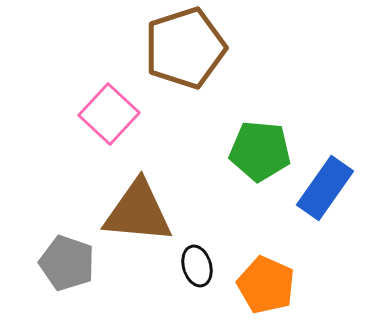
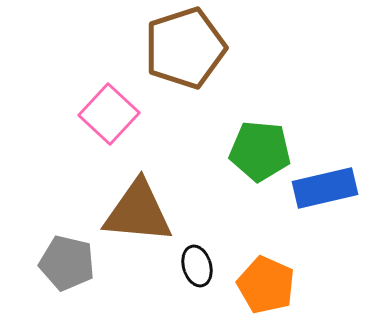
blue rectangle: rotated 42 degrees clockwise
gray pentagon: rotated 6 degrees counterclockwise
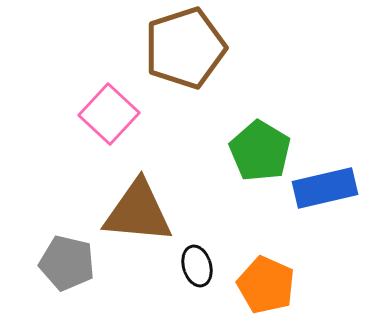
green pentagon: rotated 26 degrees clockwise
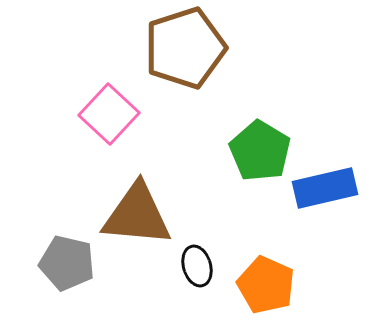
brown triangle: moved 1 px left, 3 px down
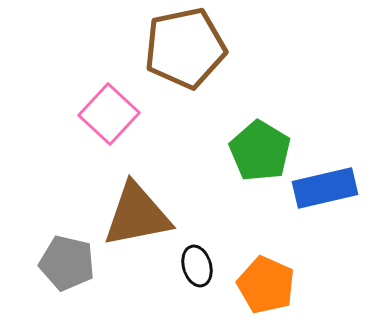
brown pentagon: rotated 6 degrees clockwise
brown triangle: rotated 16 degrees counterclockwise
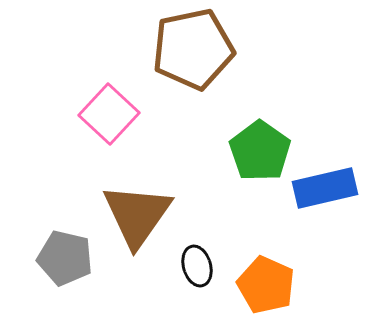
brown pentagon: moved 8 px right, 1 px down
green pentagon: rotated 4 degrees clockwise
brown triangle: rotated 44 degrees counterclockwise
gray pentagon: moved 2 px left, 5 px up
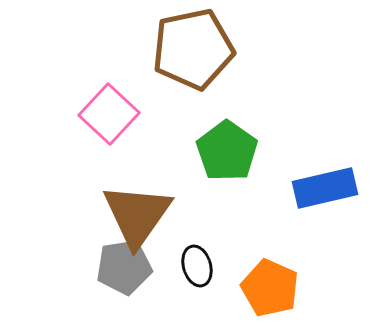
green pentagon: moved 33 px left
gray pentagon: moved 59 px right, 9 px down; rotated 22 degrees counterclockwise
orange pentagon: moved 4 px right, 3 px down
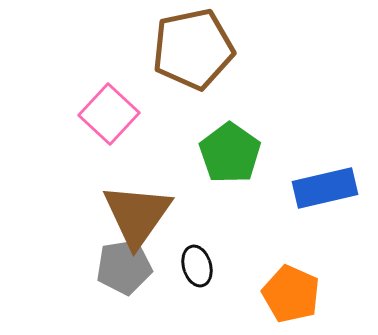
green pentagon: moved 3 px right, 2 px down
orange pentagon: moved 21 px right, 6 px down
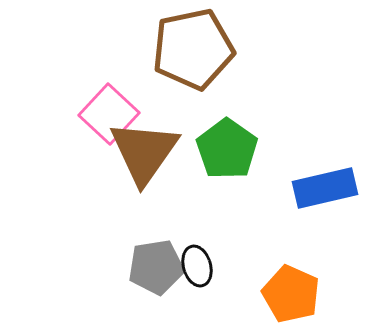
green pentagon: moved 3 px left, 4 px up
brown triangle: moved 7 px right, 63 px up
gray pentagon: moved 32 px right
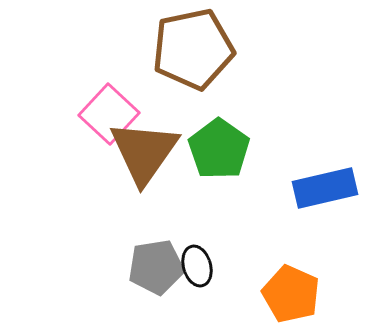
green pentagon: moved 8 px left
